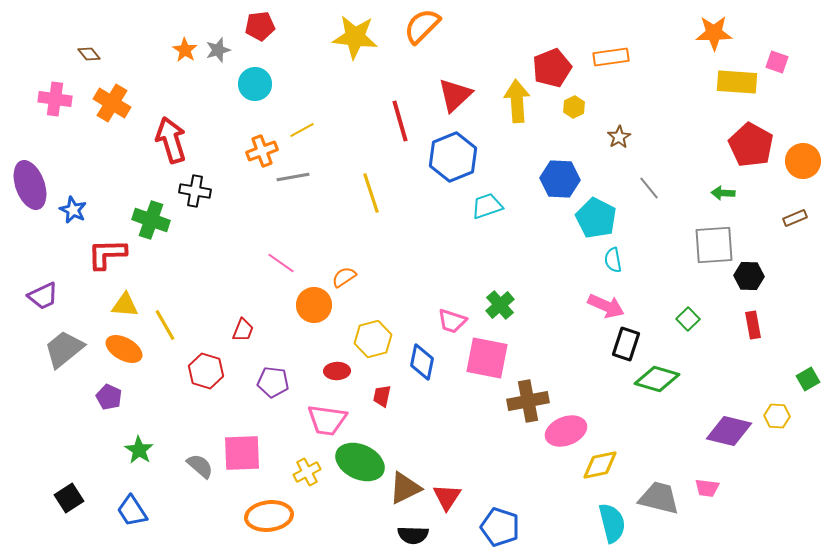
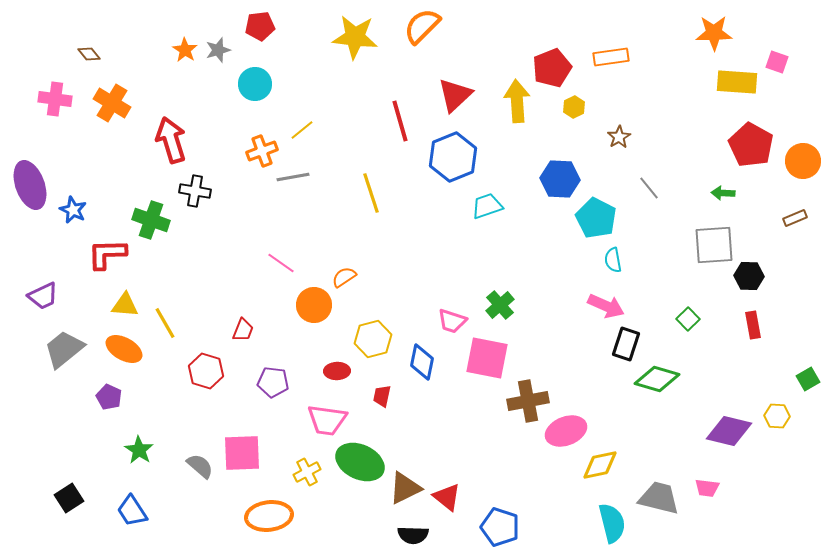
yellow line at (302, 130): rotated 10 degrees counterclockwise
yellow line at (165, 325): moved 2 px up
red triangle at (447, 497): rotated 24 degrees counterclockwise
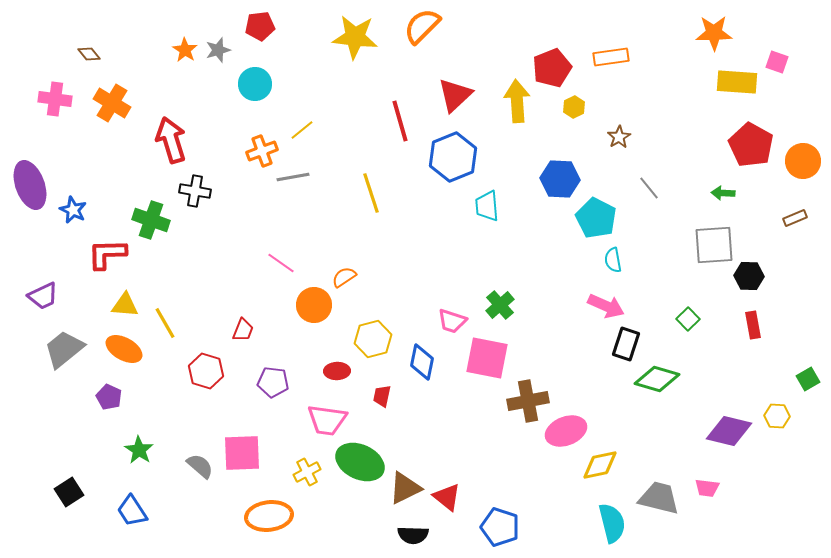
cyan trapezoid at (487, 206): rotated 76 degrees counterclockwise
black square at (69, 498): moved 6 px up
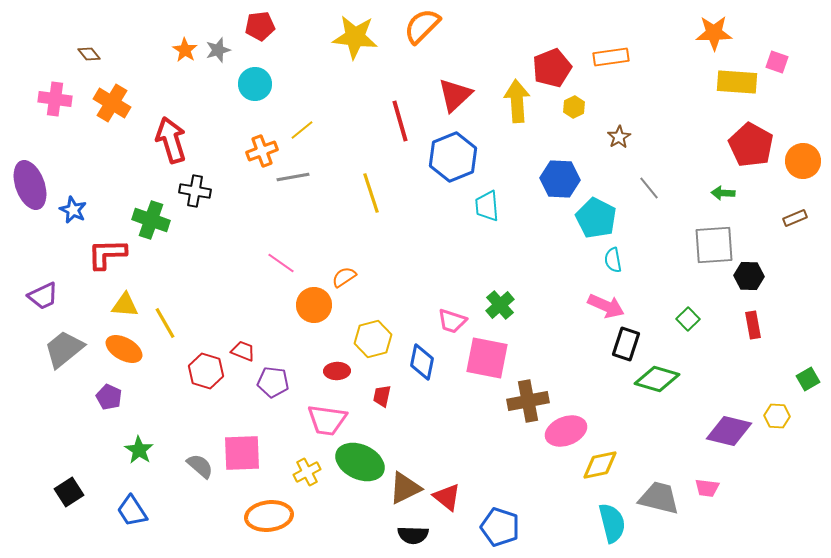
red trapezoid at (243, 330): moved 21 px down; rotated 90 degrees counterclockwise
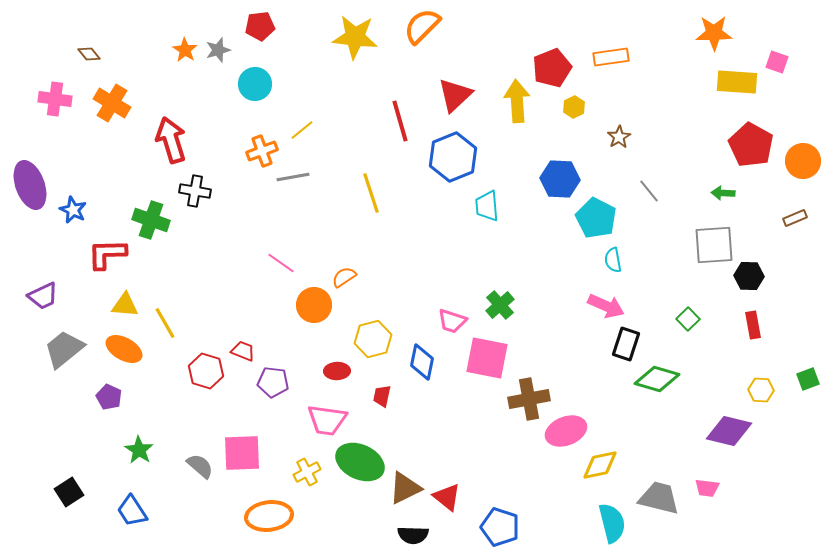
gray line at (649, 188): moved 3 px down
green square at (808, 379): rotated 10 degrees clockwise
brown cross at (528, 401): moved 1 px right, 2 px up
yellow hexagon at (777, 416): moved 16 px left, 26 px up
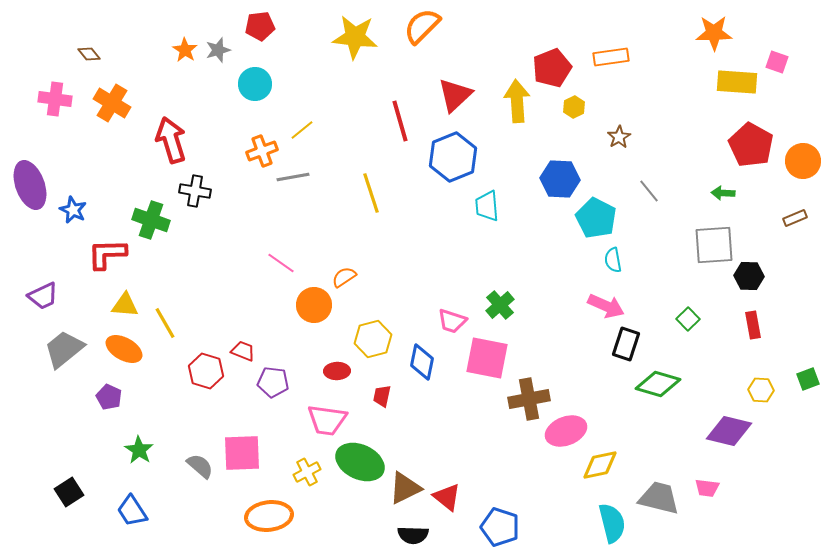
green diamond at (657, 379): moved 1 px right, 5 px down
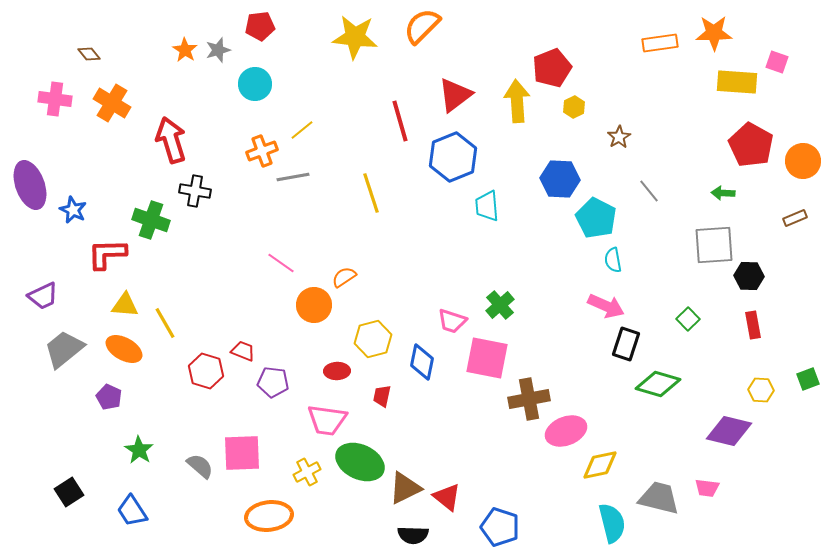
orange rectangle at (611, 57): moved 49 px right, 14 px up
red triangle at (455, 95): rotated 6 degrees clockwise
